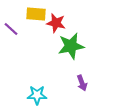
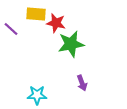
green star: moved 2 px up
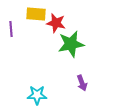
purple line: rotated 42 degrees clockwise
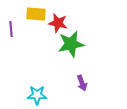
red star: moved 2 px right
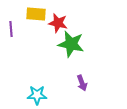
green star: rotated 24 degrees clockwise
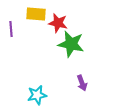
cyan star: rotated 12 degrees counterclockwise
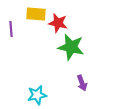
green star: moved 3 px down
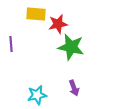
red star: moved 1 px down; rotated 24 degrees counterclockwise
purple line: moved 15 px down
purple arrow: moved 8 px left, 5 px down
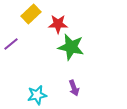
yellow rectangle: moved 5 px left; rotated 48 degrees counterclockwise
red star: rotated 12 degrees clockwise
purple line: rotated 56 degrees clockwise
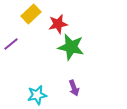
red star: rotated 12 degrees counterclockwise
